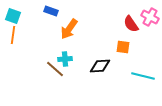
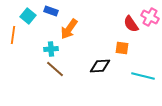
cyan square: moved 15 px right; rotated 21 degrees clockwise
orange square: moved 1 px left, 1 px down
cyan cross: moved 14 px left, 10 px up
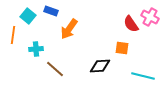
cyan cross: moved 15 px left
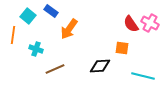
blue rectangle: rotated 16 degrees clockwise
pink cross: moved 6 px down
cyan cross: rotated 24 degrees clockwise
brown line: rotated 66 degrees counterclockwise
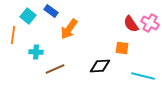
cyan cross: moved 3 px down; rotated 16 degrees counterclockwise
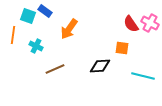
blue rectangle: moved 6 px left
cyan square: rotated 21 degrees counterclockwise
cyan cross: moved 6 px up; rotated 24 degrees clockwise
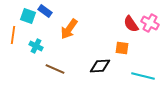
brown line: rotated 48 degrees clockwise
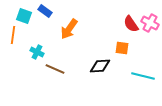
cyan square: moved 4 px left
cyan cross: moved 1 px right, 6 px down
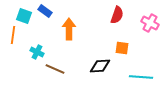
red semicircle: moved 14 px left, 9 px up; rotated 126 degrees counterclockwise
orange arrow: rotated 145 degrees clockwise
cyan line: moved 2 px left, 1 px down; rotated 10 degrees counterclockwise
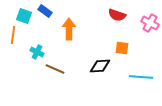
red semicircle: rotated 90 degrees clockwise
